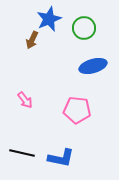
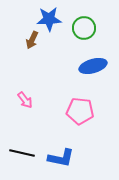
blue star: rotated 20 degrees clockwise
pink pentagon: moved 3 px right, 1 px down
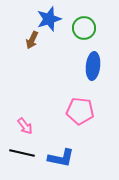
blue star: rotated 15 degrees counterclockwise
blue ellipse: rotated 68 degrees counterclockwise
pink arrow: moved 26 px down
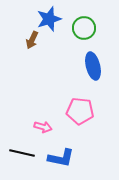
blue ellipse: rotated 20 degrees counterclockwise
pink arrow: moved 18 px right, 1 px down; rotated 36 degrees counterclockwise
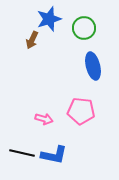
pink pentagon: moved 1 px right
pink arrow: moved 1 px right, 8 px up
blue L-shape: moved 7 px left, 3 px up
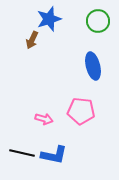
green circle: moved 14 px right, 7 px up
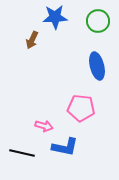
blue star: moved 6 px right, 2 px up; rotated 15 degrees clockwise
blue ellipse: moved 4 px right
pink pentagon: moved 3 px up
pink arrow: moved 7 px down
blue L-shape: moved 11 px right, 8 px up
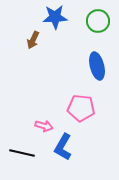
brown arrow: moved 1 px right
blue L-shape: moved 2 px left; rotated 108 degrees clockwise
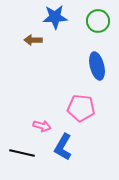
brown arrow: rotated 66 degrees clockwise
pink arrow: moved 2 px left
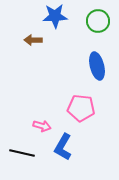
blue star: moved 1 px up
